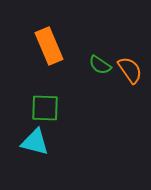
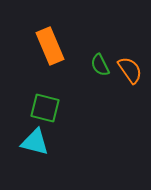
orange rectangle: moved 1 px right
green semicircle: rotated 30 degrees clockwise
green square: rotated 12 degrees clockwise
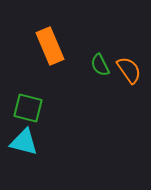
orange semicircle: moved 1 px left
green square: moved 17 px left
cyan triangle: moved 11 px left
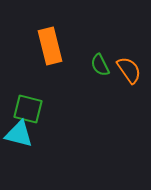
orange rectangle: rotated 9 degrees clockwise
green square: moved 1 px down
cyan triangle: moved 5 px left, 8 px up
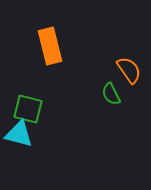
green semicircle: moved 11 px right, 29 px down
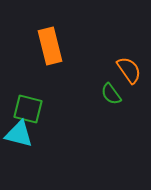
green semicircle: rotated 10 degrees counterclockwise
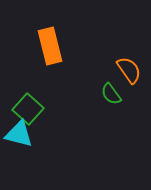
green square: rotated 28 degrees clockwise
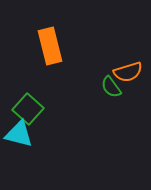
orange semicircle: moved 1 px left, 2 px down; rotated 108 degrees clockwise
green semicircle: moved 7 px up
